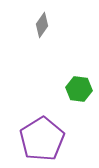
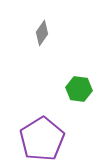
gray diamond: moved 8 px down
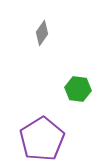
green hexagon: moved 1 px left
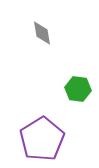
gray diamond: rotated 45 degrees counterclockwise
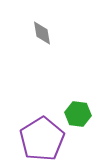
green hexagon: moved 25 px down
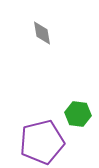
purple pentagon: moved 3 px down; rotated 18 degrees clockwise
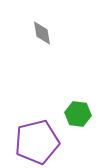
purple pentagon: moved 5 px left
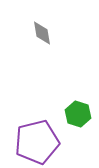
green hexagon: rotated 10 degrees clockwise
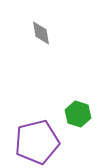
gray diamond: moved 1 px left
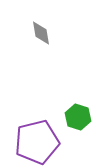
green hexagon: moved 3 px down
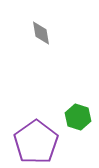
purple pentagon: moved 1 px left; rotated 21 degrees counterclockwise
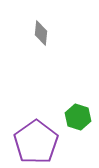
gray diamond: rotated 15 degrees clockwise
